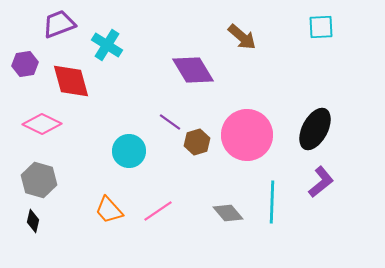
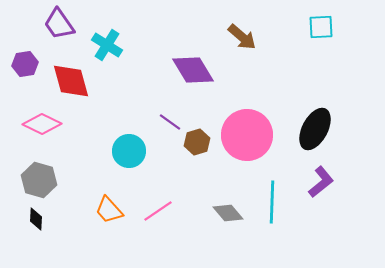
purple trapezoid: rotated 104 degrees counterclockwise
black diamond: moved 3 px right, 2 px up; rotated 10 degrees counterclockwise
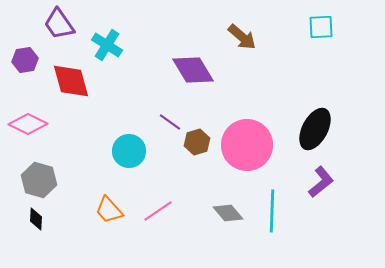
purple hexagon: moved 4 px up
pink diamond: moved 14 px left
pink circle: moved 10 px down
cyan line: moved 9 px down
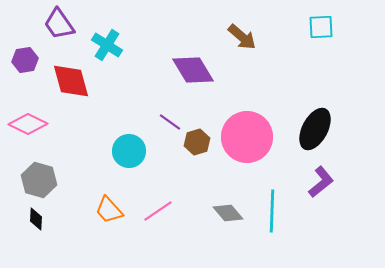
pink circle: moved 8 px up
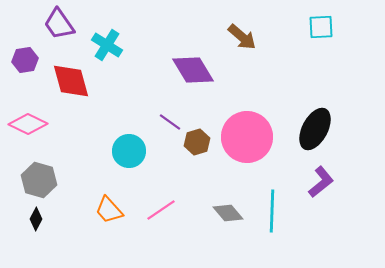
pink line: moved 3 px right, 1 px up
black diamond: rotated 25 degrees clockwise
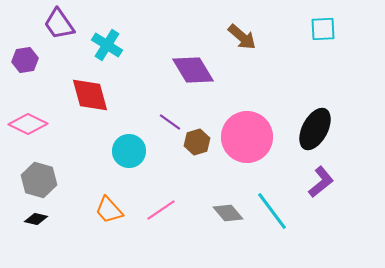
cyan square: moved 2 px right, 2 px down
red diamond: moved 19 px right, 14 px down
cyan line: rotated 39 degrees counterclockwise
black diamond: rotated 75 degrees clockwise
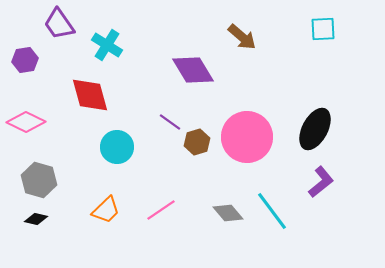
pink diamond: moved 2 px left, 2 px up
cyan circle: moved 12 px left, 4 px up
orange trapezoid: moved 3 px left; rotated 92 degrees counterclockwise
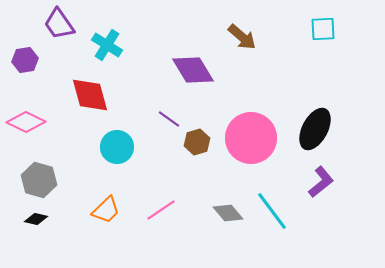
purple line: moved 1 px left, 3 px up
pink circle: moved 4 px right, 1 px down
